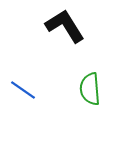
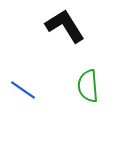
green semicircle: moved 2 px left, 3 px up
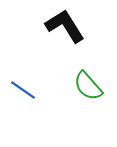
green semicircle: rotated 36 degrees counterclockwise
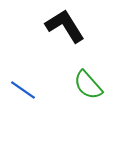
green semicircle: moved 1 px up
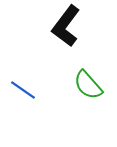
black L-shape: moved 1 px right; rotated 111 degrees counterclockwise
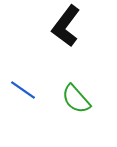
green semicircle: moved 12 px left, 14 px down
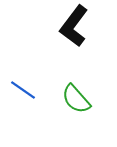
black L-shape: moved 8 px right
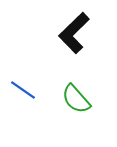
black L-shape: moved 7 px down; rotated 9 degrees clockwise
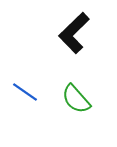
blue line: moved 2 px right, 2 px down
